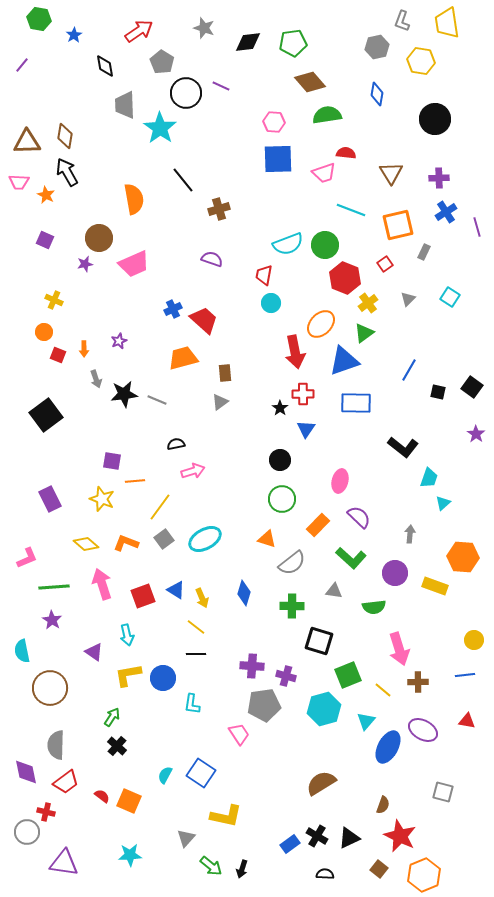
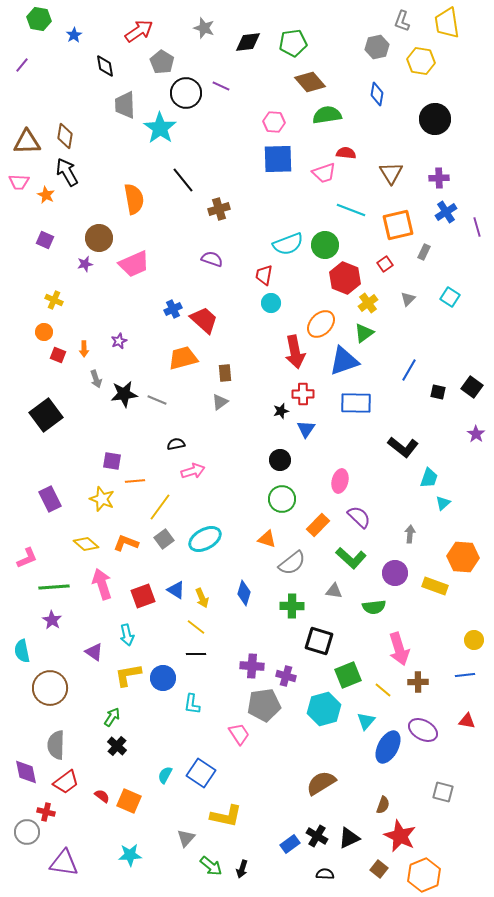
black star at (280, 408): moved 1 px right, 3 px down; rotated 21 degrees clockwise
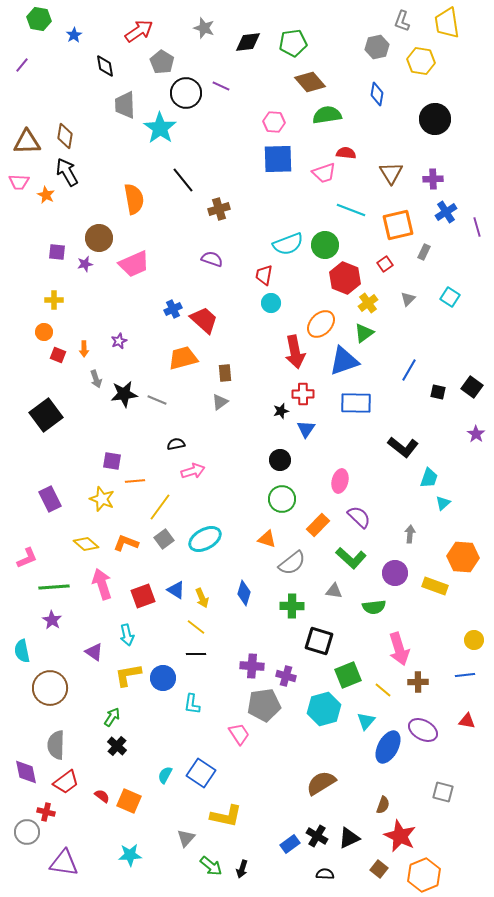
purple cross at (439, 178): moved 6 px left, 1 px down
purple square at (45, 240): moved 12 px right, 12 px down; rotated 18 degrees counterclockwise
yellow cross at (54, 300): rotated 24 degrees counterclockwise
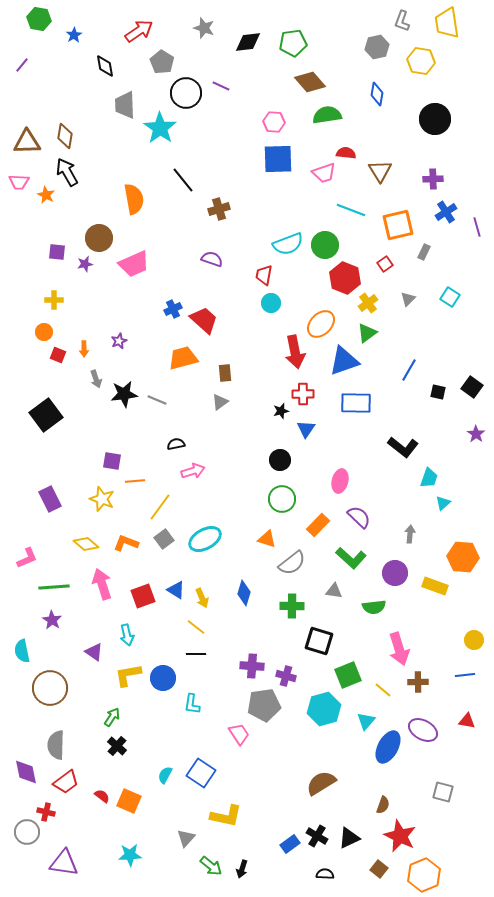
brown triangle at (391, 173): moved 11 px left, 2 px up
green triangle at (364, 333): moved 3 px right
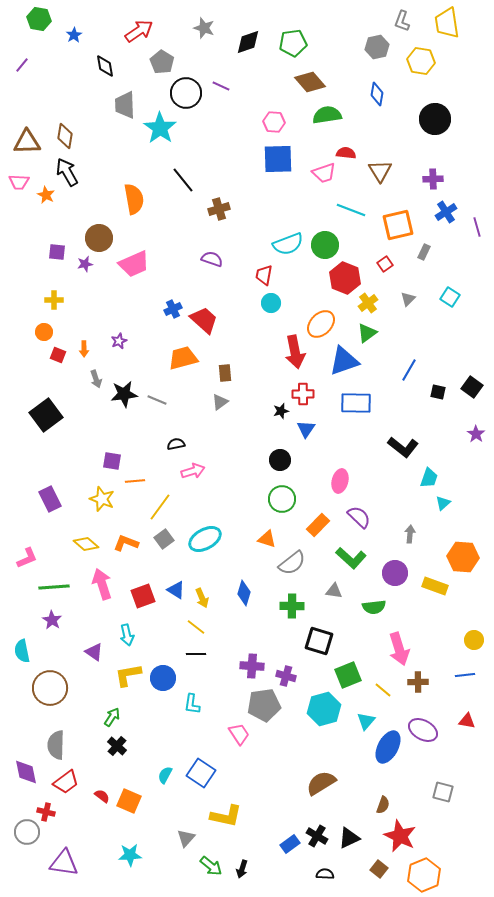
black diamond at (248, 42): rotated 12 degrees counterclockwise
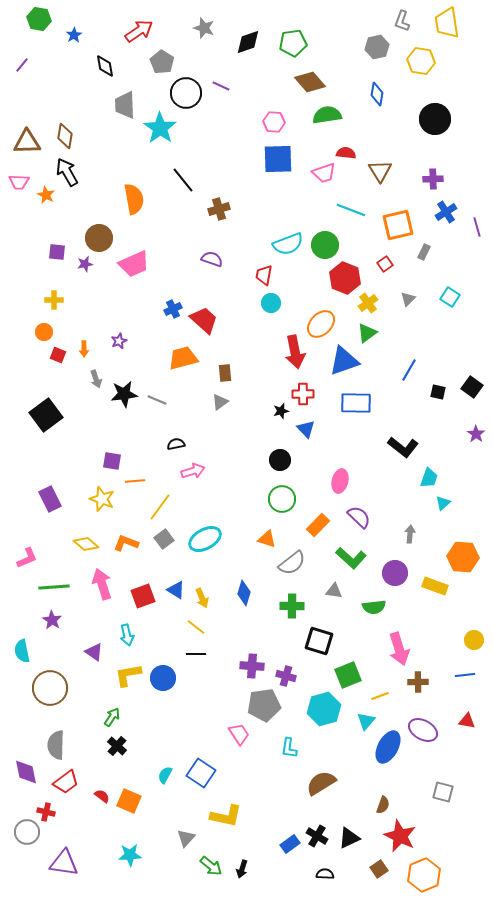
blue triangle at (306, 429): rotated 18 degrees counterclockwise
yellow line at (383, 690): moved 3 px left, 6 px down; rotated 60 degrees counterclockwise
cyan L-shape at (192, 704): moved 97 px right, 44 px down
brown square at (379, 869): rotated 18 degrees clockwise
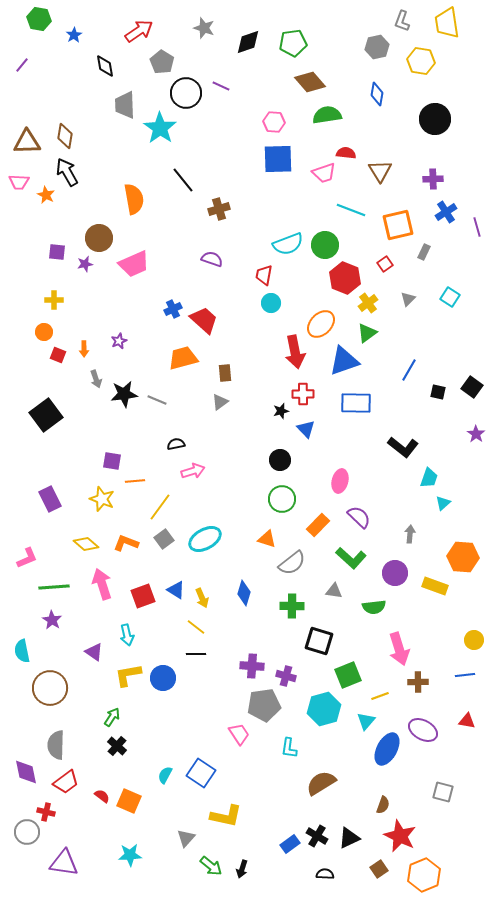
blue ellipse at (388, 747): moved 1 px left, 2 px down
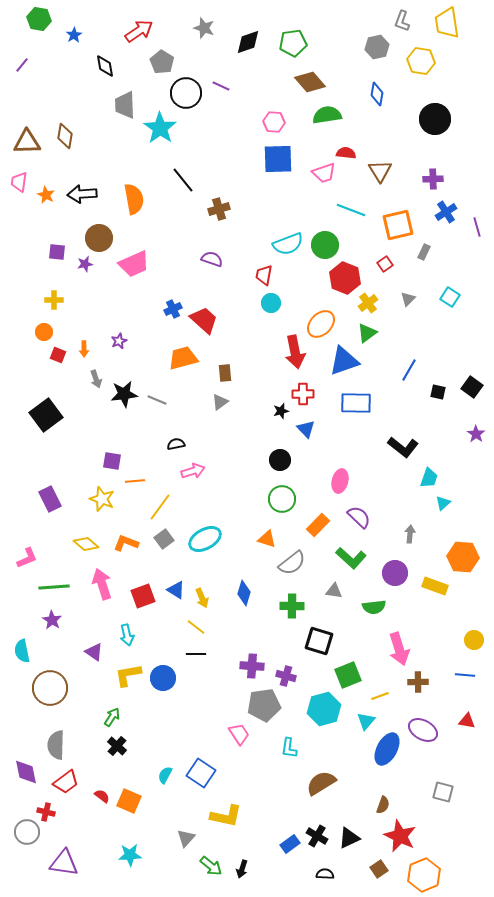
black arrow at (67, 172): moved 15 px right, 22 px down; rotated 64 degrees counterclockwise
pink trapezoid at (19, 182): rotated 95 degrees clockwise
blue line at (465, 675): rotated 12 degrees clockwise
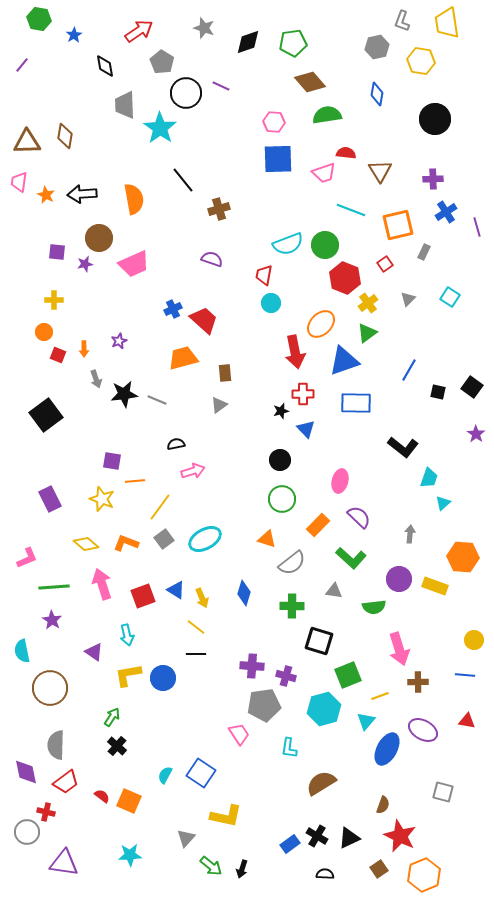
gray triangle at (220, 402): moved 1 px left, 3 px down
purple circle at (395, 573): moved 4 px right, 6 px down
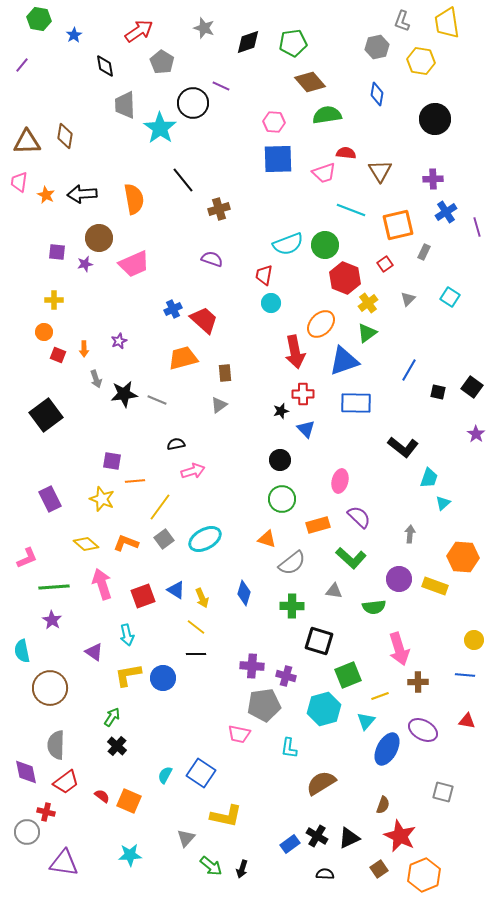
black circle at (186, 93): moved 7 px right, 10 px down
orange rectangle at (318, 525): rotated 30 degrees clockwise
pink trapezoid at (239, 734): rotated 135 degrees clockwise
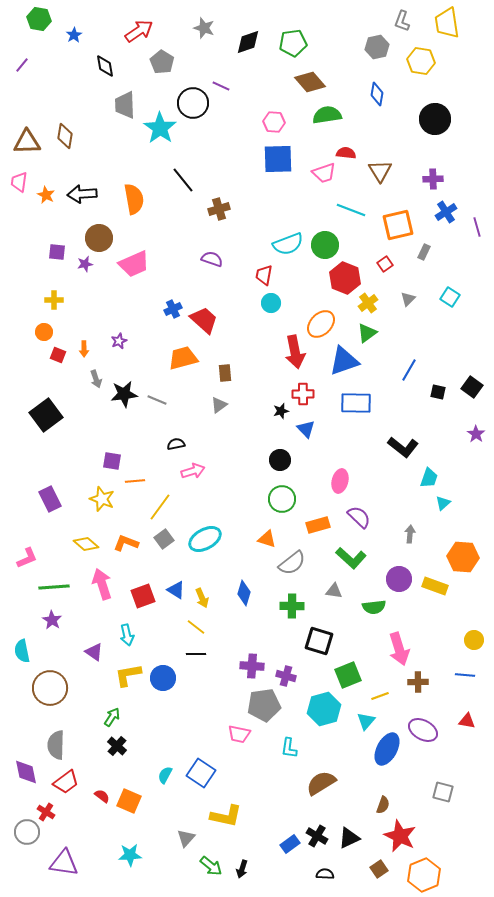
red cross at (46, 812): rotated 18 degrees clockwise
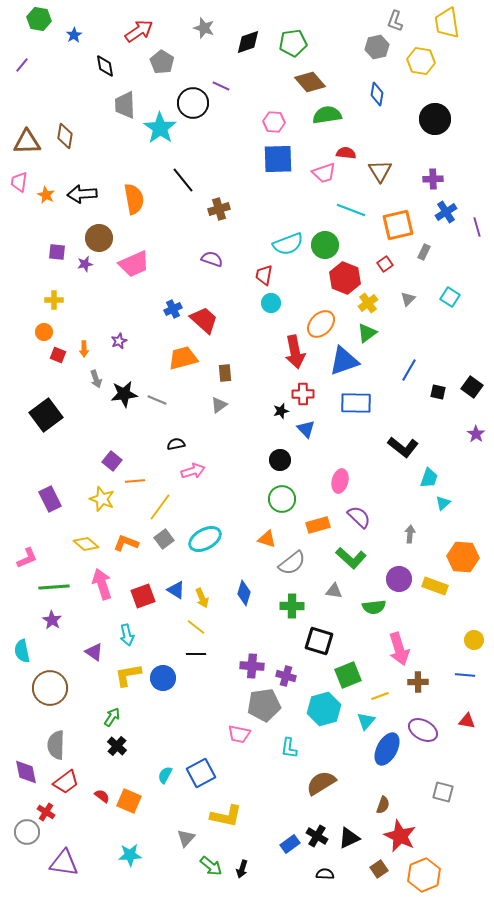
gray L-shape at (402, 21): moved 7 px left
purple square at (112, 461): rotated 30 degrees clockwise
blue square at (201, 773): rotated 28 degrees clockwise
